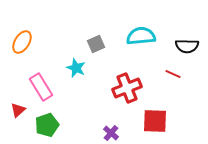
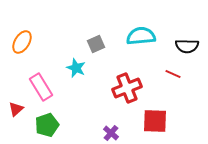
red triangle: moved 2 px left, 1 px up
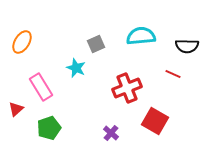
red square: rotated 28 degrees clockwise
green pentagon: moved 2 px right, 3 px down
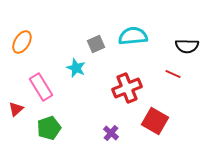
cyan semicircle: moved 8 px left
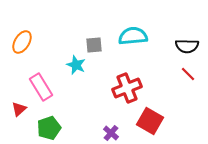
gray square: moved 2 px left, 1 px down; rotated 18 degrees clockwise
cyan star: moved 3 px up
red line: moved 15 px right; rotated 21 degrees clockwise
red triangle: moved 3 px right
red square: moved 5 px left
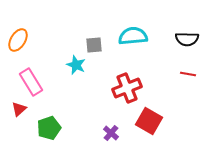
orange ellipse: moved 4 px left, 2 px up
black semicircle: moved 7 px up
red line: rotated 35 degrees counterclockwise
pink rectangle: moved 10 px left, 5 px up
red square: moved 1 px left
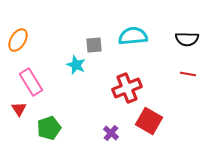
red triangle: rotated 21 degrees counterclockwise
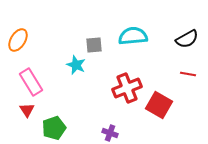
black semicircle: rotated 30 degrees counterclockwise
red triangle: moved 8 px right, 1 px down
red square: moved 10 px right, 16 px up
green pentagon: moved 5 px right
purple cross: moved 1 px left; rotated 21 degrees counterclockwise
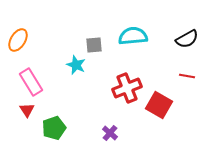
red line: moved 1 px left, 2 px down
purple cross: rotated 21 degrees clockwise
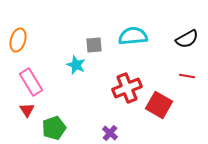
orange ellipse: rotated 15 degrees counterclockwise
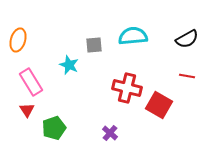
cyan star: moved 7 px left
red cross: rotated 36 degrees clockwise
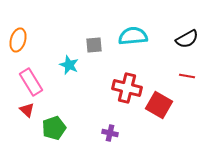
red triangle: rotated 14 degrees counterclockwise
purple cross: rotated 28 degrees counterclockwise
